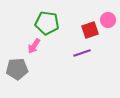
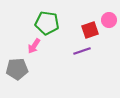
pink circle: moved 1 px right
purple line: moved 2 px up
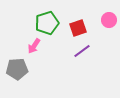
green pentagon: rotated 25 degrees counterclockwise
red square: moved 12 px left, 2 px up
purple line: rotated 18 degrees counterclockwise
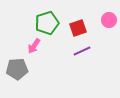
purple line: rotated 12 degrees clockwise
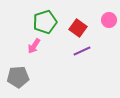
green pentagon: moved 2 px left, 1 px up
red square: rotated 36 degrees counterclockwise
gray pentagon: moved 1 px right, 8 px down
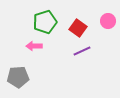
pink circle: moved 1 px left, 1 px down
pink arrow: rotated 56 degrees clockwise
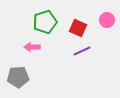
pink circle: moved 1 px left, 1 px up
red square: rotated 12 degrees counterclockwise
pink arrow: moved 2 px left, 1 px down
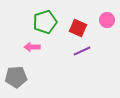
gray pentagon: moved 2 px left
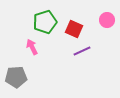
red square: moved 4 px left, 1 px down
pink arrow: rotated 63 degrees clockwise
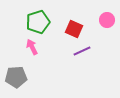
green pentagon: moved 7 px left
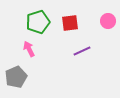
pink circle: moved 1 px right, 1 px down
red square: moved 4 px left, 6 px up; rotated 30 degrees counterclockwise
pink arrow: moved 3 px left, 2 px down
gray pentagon: rotated 20 degrees counterclockwise
